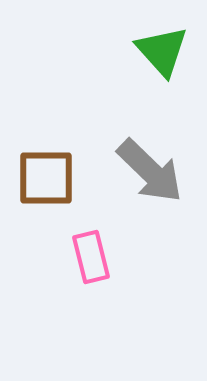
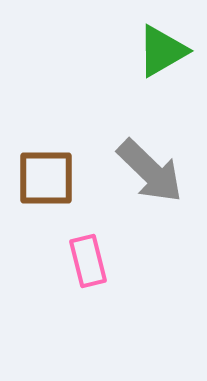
green triangle: rotated 42 degrees clockwise
pink rectangle: moved 3 px left, 4 px down
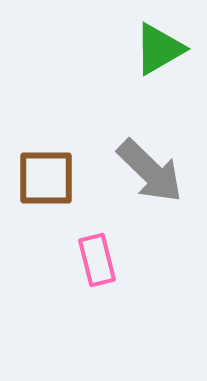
green triangle: moved 3 px left, 2 px up
pink rectangle: moved 9 px right, 1 px up
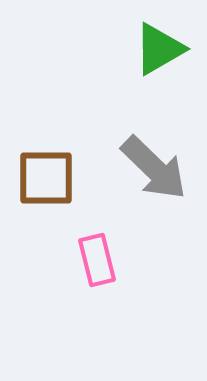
gray arrow: moved 4 px right, 3 px up
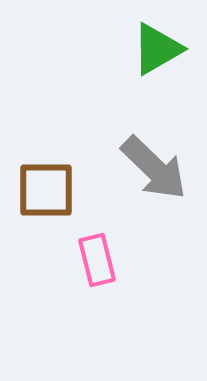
green triangle: moved 2 px left
brown square: moved 12 px down
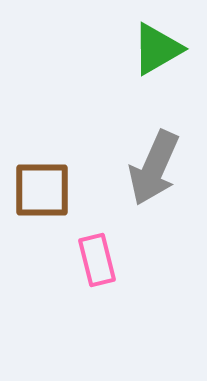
gray arrow: rotated 70 degrees clockwise
brown square: moved 4 px left
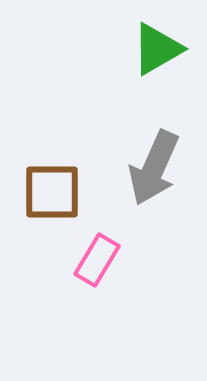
brown square: moved 10 px right, 2 px down
pink rectangle: rotated 45 degrees clockwise
